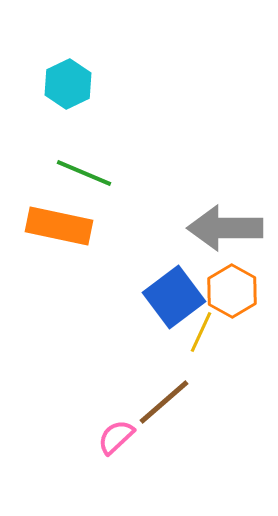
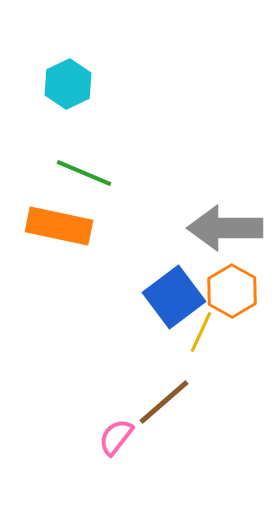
pink semicircle: rotated 9 degrees counterclockwise
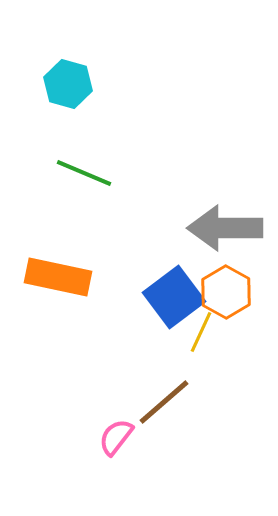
cyan hexagon: rotated 18 degrees counterclockwise
orange rectangle: moved 1 px left, 51 px down
orange hexagon: moved 6 px left, 1 px down
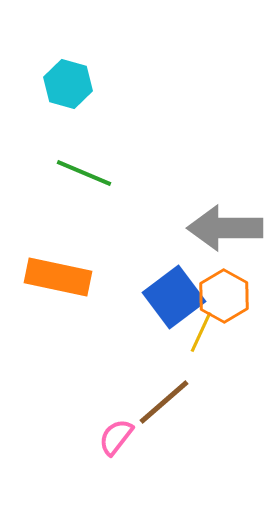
orange hexagon: moved 2 px left, 4 px down
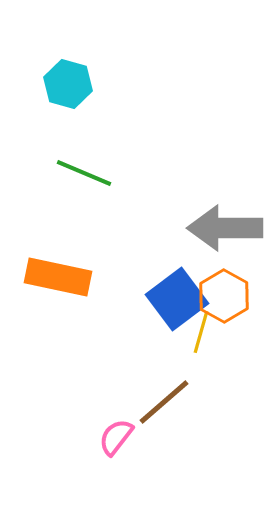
blue square: moved 3 px right, 2 px down
yellow line: rotated 9 degrees counterclockwise
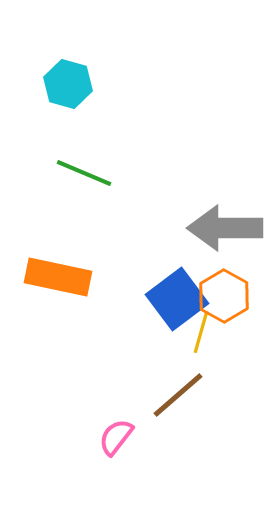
brown line: moved 14 px right, 7 px up
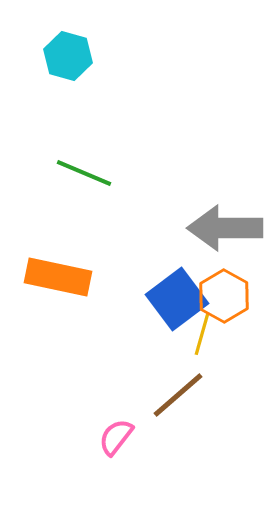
cyan hexagon: moved 28 px up
yellow line: moved 1 px right, 2 px down
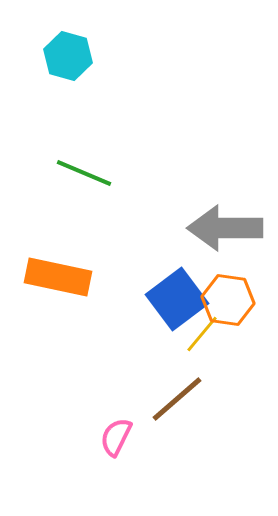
orange hexagon: moved 4 px right, 4 px down; rotated 21 degrees counterclockwise
yellow line: rotated 24 degrees clockwise
brown line: moved 1 px left, 4 px down
pink semicircle: rotated 12 degrees counterclockwise
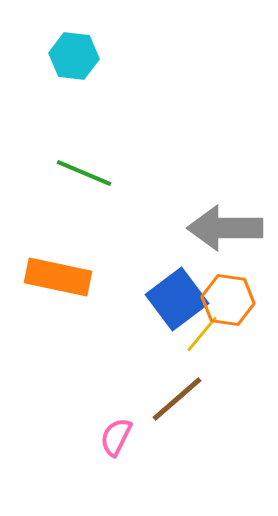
cyan hexagon: moved 6 px right; rotated 9 degrees counterclockwise
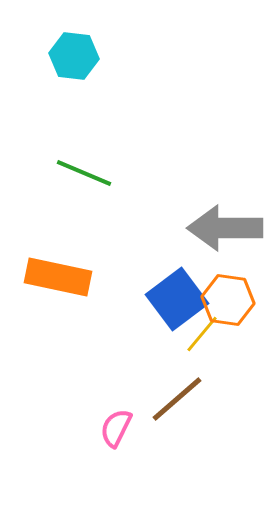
pink semicircle: moved 9 px up
